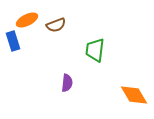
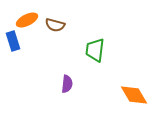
brown semicircle: moved 1 px left; rotated 36 degrees clockwise
purple semicircle: moved 1 px down
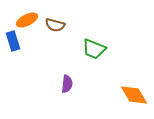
green trapezoid: moved 1 px left, 1 px up; rotated 75 degrees counterclockwise
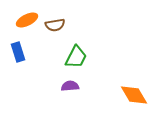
brown semicircle: rotated 24 degrees counterclockwise
blue rectangle: moved 5 px right, 11 px down
green trapezoid: moved 18 px left, 8 px down; rotated 85 degrees counterclockwise
purple semicircle: moved 3 px right, 2 px down; rotated 102 degrees counterclockwise
